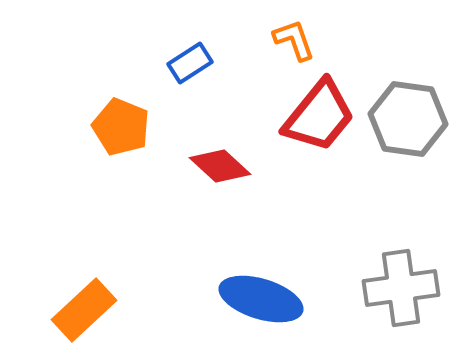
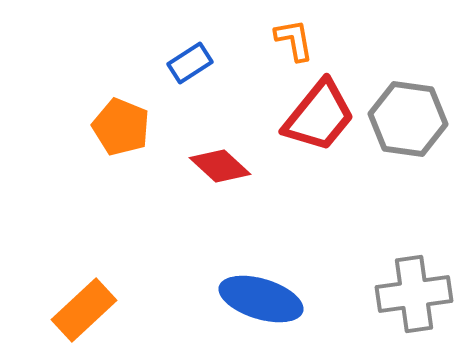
orange L-shape: rotated 9 degrees clockwise
gray cross: moved 13 px right, 6 px down
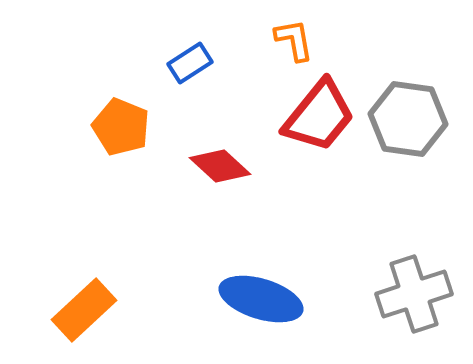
gray cross: rotated 10 degrees counterclockwise
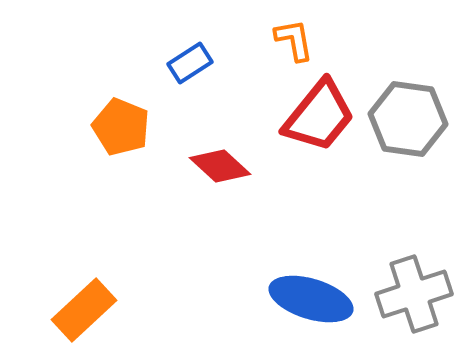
blue ellipse: moved 50 px right
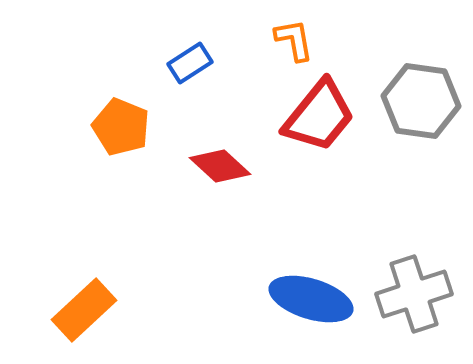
gray hexagon: moved 13 px right, 18 px up
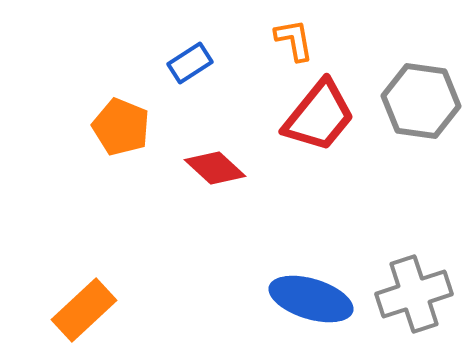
red diamond: moved 5 px left, 2 px down
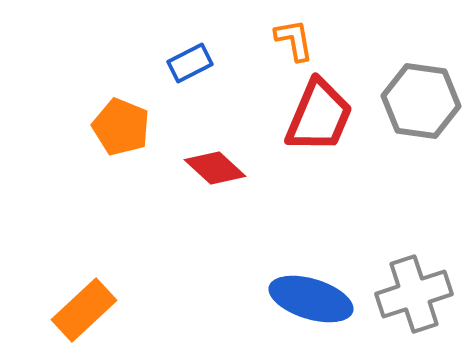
blue rectangle: rotated 6 degrees clockwise
red trapezoid: rotated 16 degrees counterclockwise
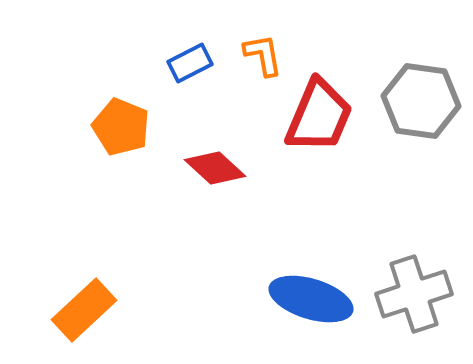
orange L-shape: moved 31 px left, 15 px down
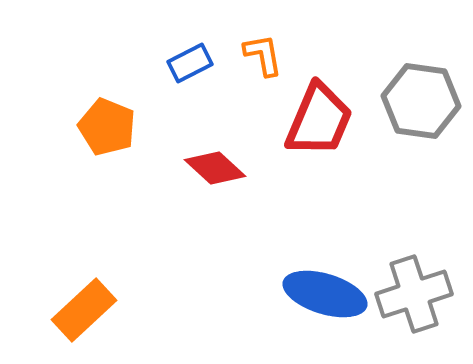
red trapezoid: moved 4 px down
orange pentagon: moved 14 px left
blue ellipse: moved 14 px right, 5 px up
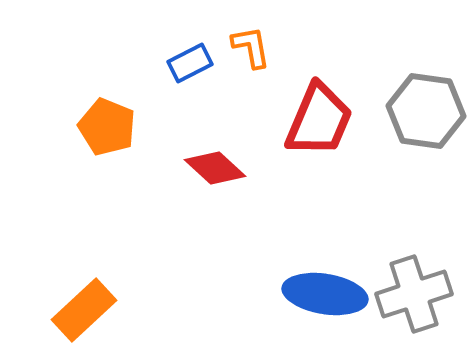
orange L-shape: moved 12 px left, 8 px up
gray hexagon: moved 5 px right, 10 px down
blue ellipse: rotated 8 degrees counterclockwise
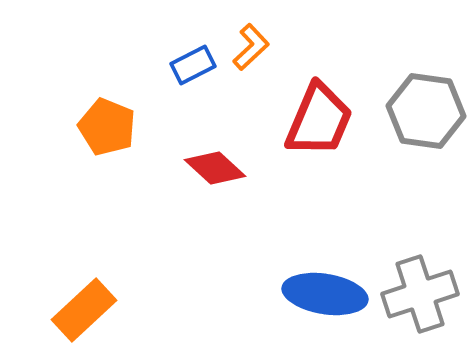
orange L-shape: rotated 57 degrees clockwise
blue rectangle: moved 3 px right, 2 px down
gray cross: moved 6 px right
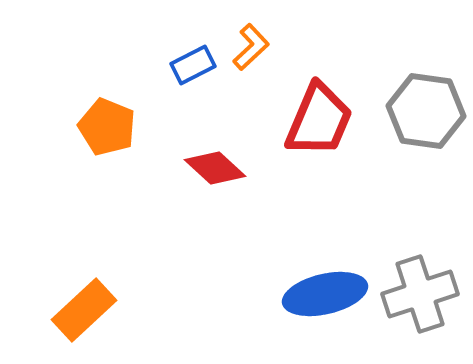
blue ellipse: rotated 22 degrees counterclockwise
